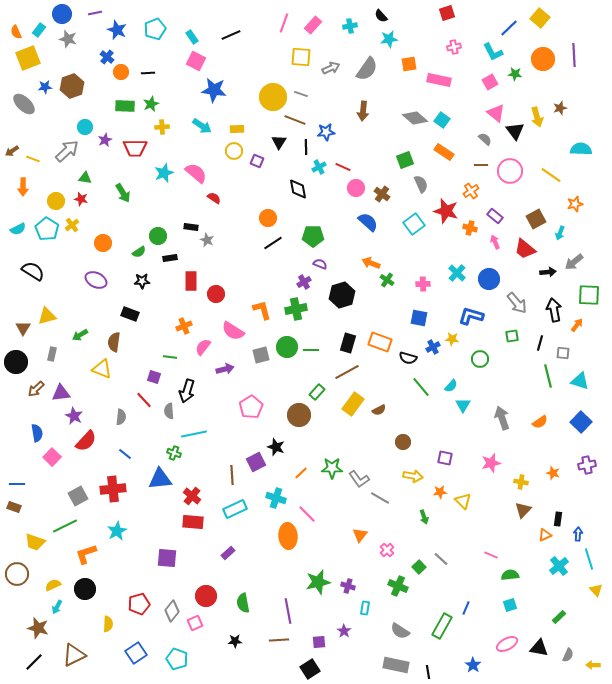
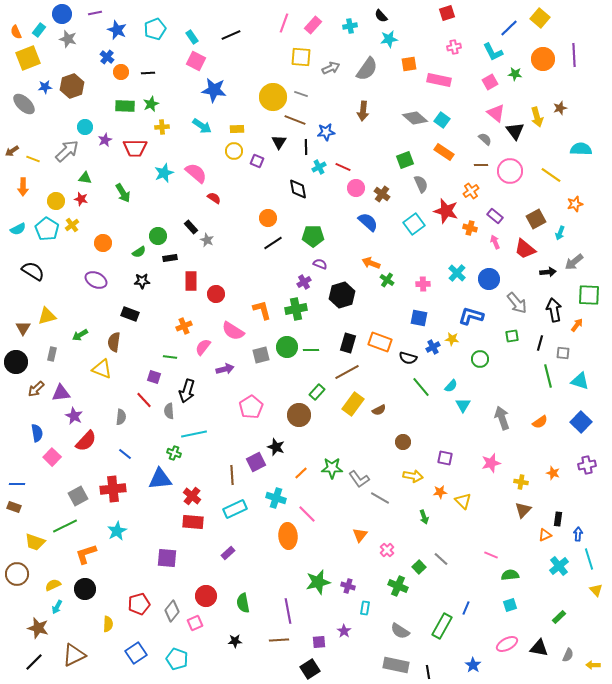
black rectangle at (191, 227): rotated 40 degrees clockwise
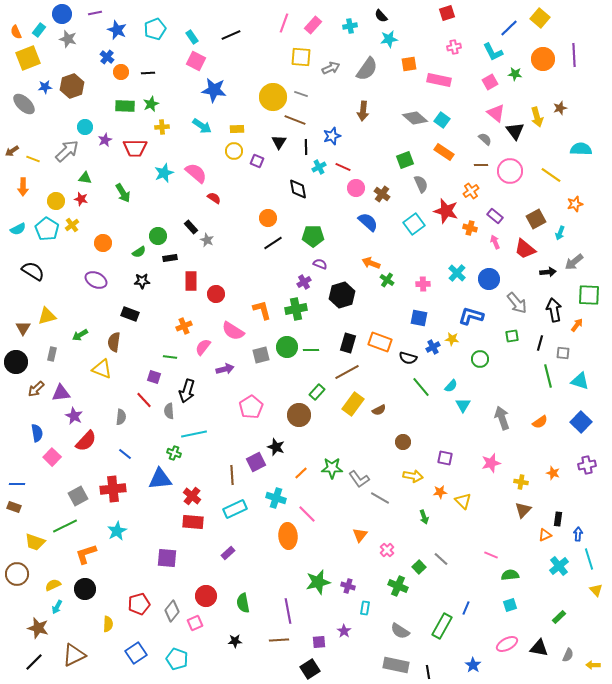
blue star at (326, 132): moved 6 px right, 4 px down; rotated 12 degrees counterclockwise
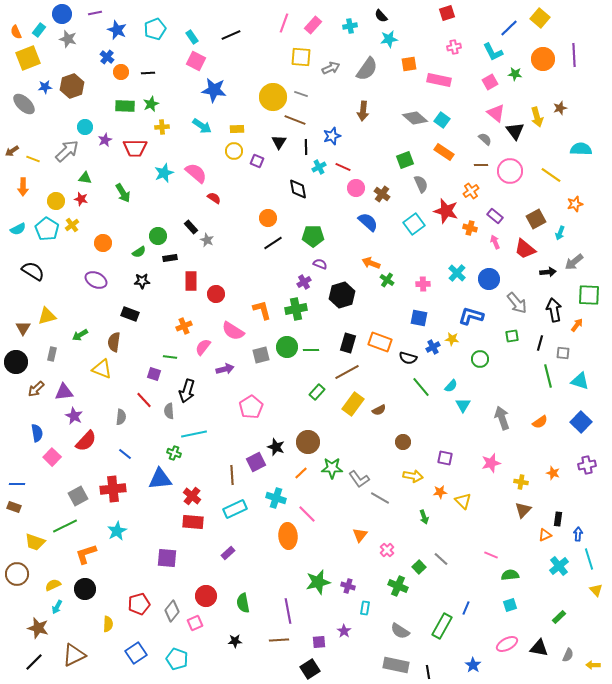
purple square at (154, 377): moved 3 px up
purple triangle at (61, 393): moved 3 px right, 1 px up
brown circle at (299, 415): moved 9 px right, 27 px down
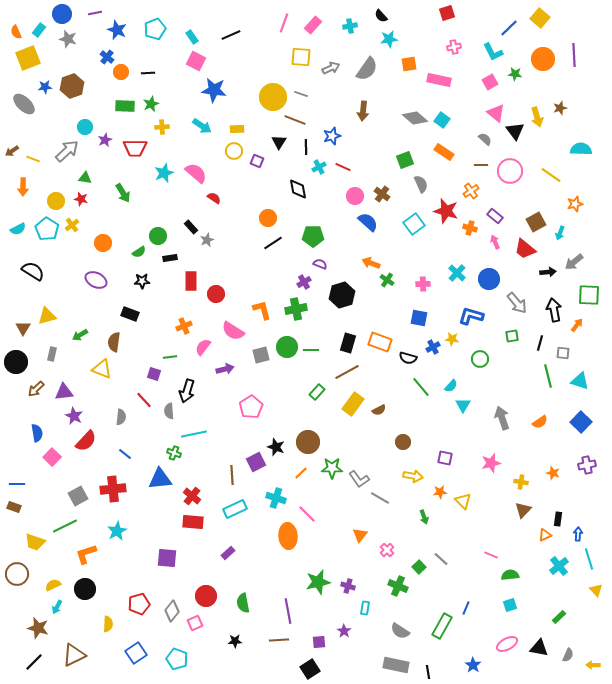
pink circle at (356, 188): moved 1 px left, 8 px down
brown square at (536, 219): moved 3 px down
gray star at (207, 240): rotated 24 degrees clockwise
green line at (170, 357): rotated 16 degrees counterclockwise
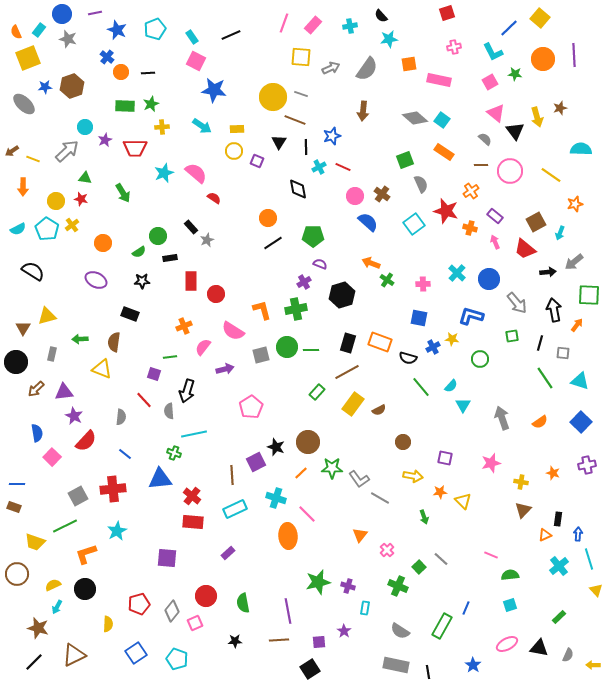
green arrow at (80, 335): moved 4 px down; rotated 28 degrees clockwise
green line at (548, 376): moved 3 px left, 2 px down; rotated 20 degrees counterclockwise
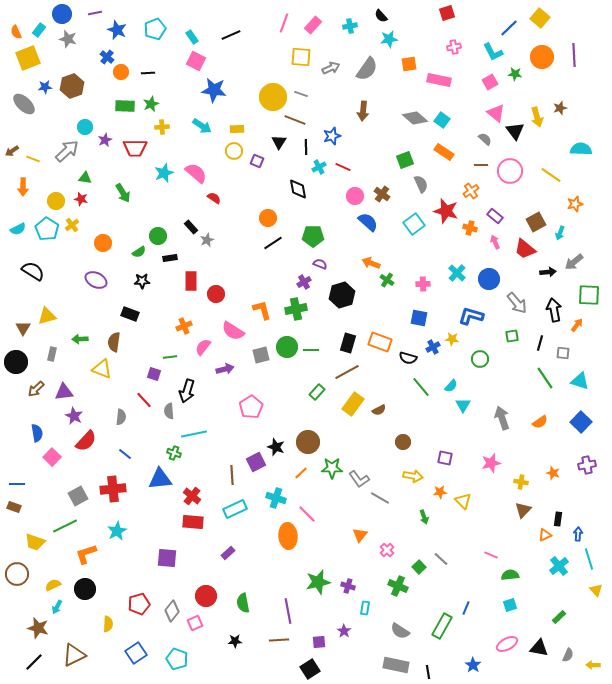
orange circle at (543, 59): moved 1 px left, 2 px up
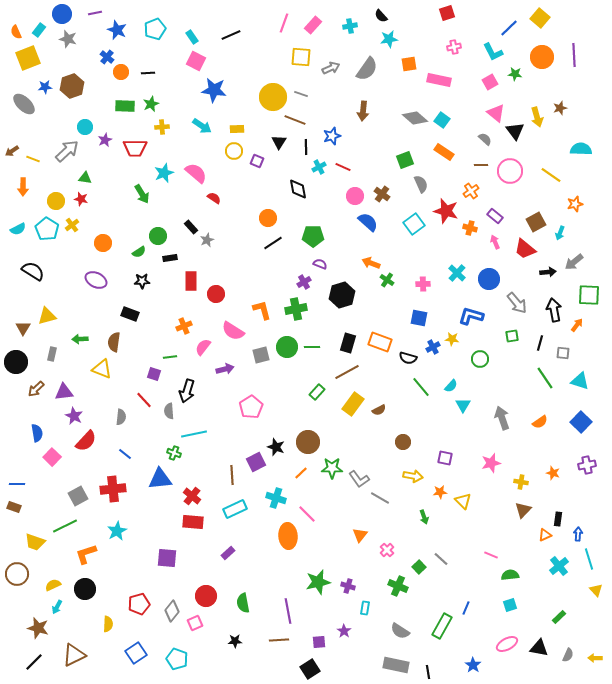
green arrow at (123, 193): moved 19 px right, 1 px down
green line at (311, 350): moved 1 px right, 3 px up
yellow arrow at (593, 665): moved 2 px right, 7 px up
